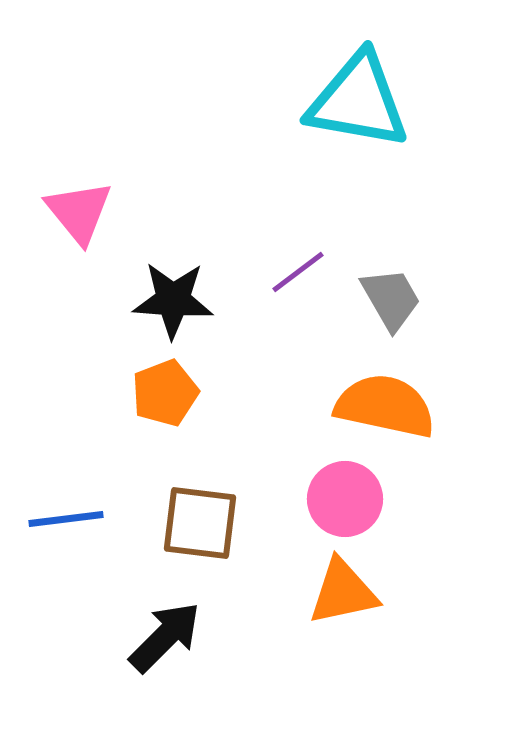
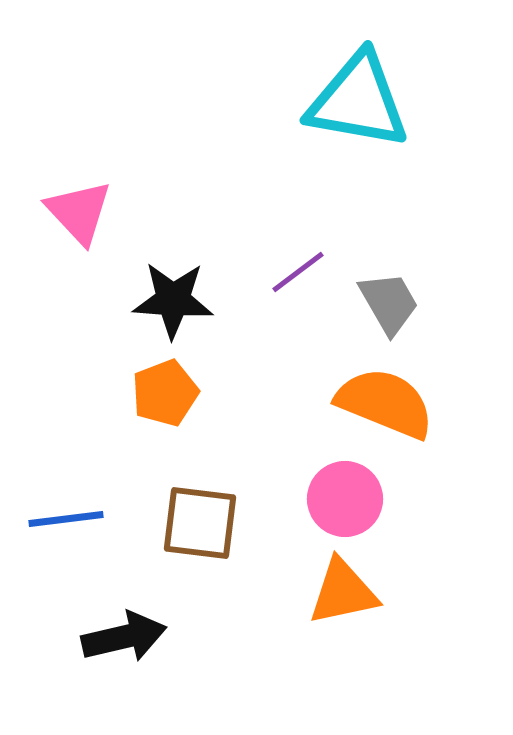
pink triangle: rotated 4 degrees counterclockwise
gray trapezoid: moved 2 px left, 4 px down
orange semicircle: moved 3 px up; rotated 10 degrees clockwise
black arrow: moved 41 px left; rotated 32 degrees clockwise
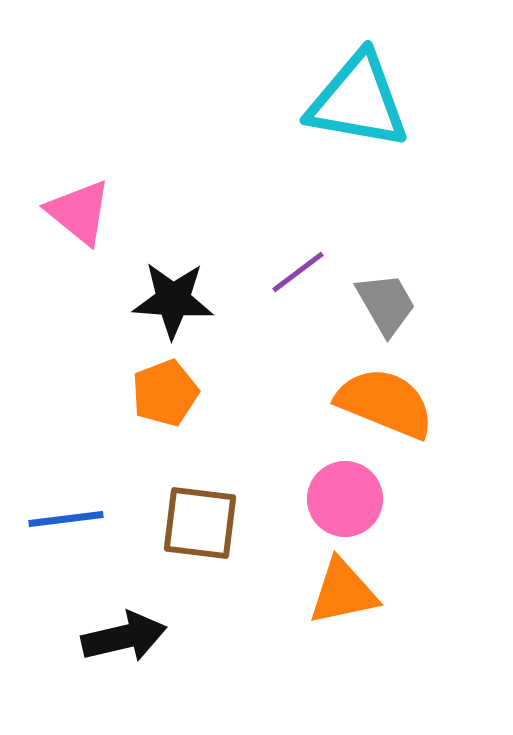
pink triangle: rotated 8 degrees counterclockwise
gray trapezoid: moved 3 px left, 1 px down
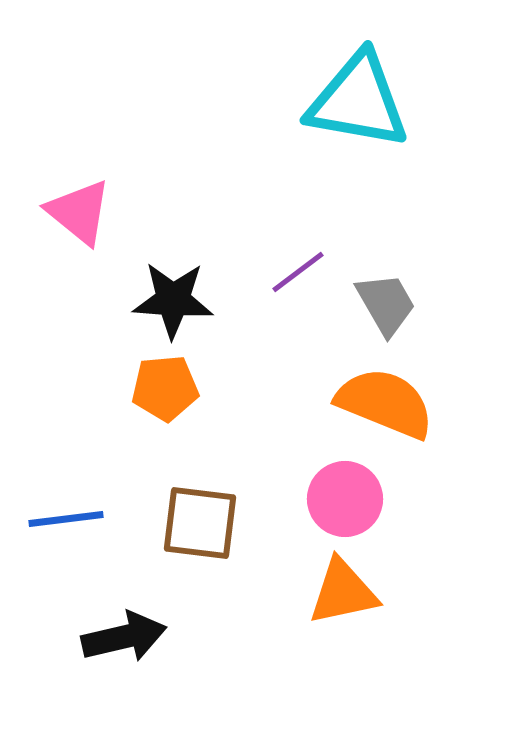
orange pentagon: moved 5 px up; rotated 16 degrees clockwise
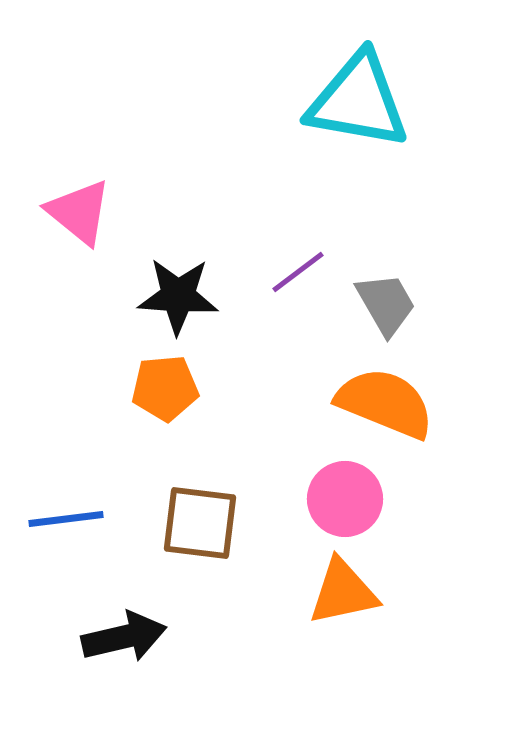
black star: moved 5 px right, 4 px up
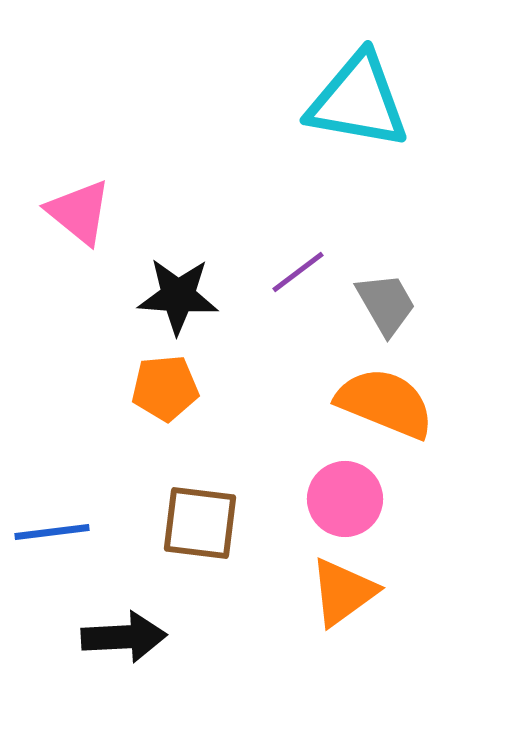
blue line: moved 14 px left, 13 px down
orange triangle: rotated 24 degrees counterclockwise
black arrow: rotated 10 degrees clockwise
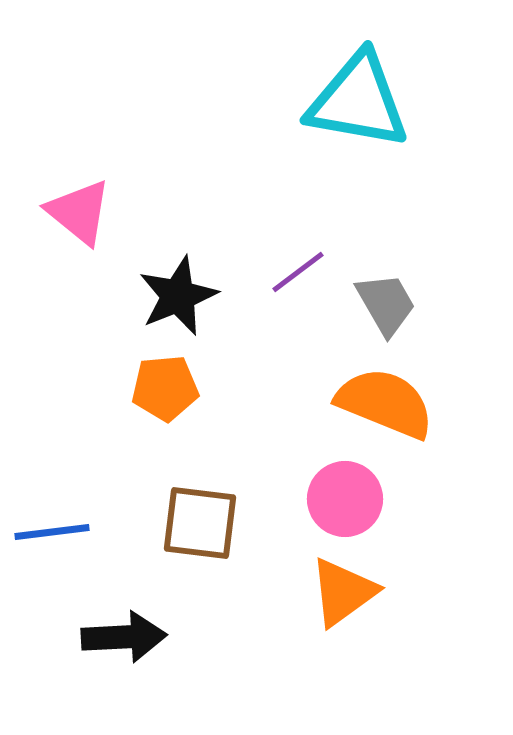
black star: rotated 26 degrees counterclockwise
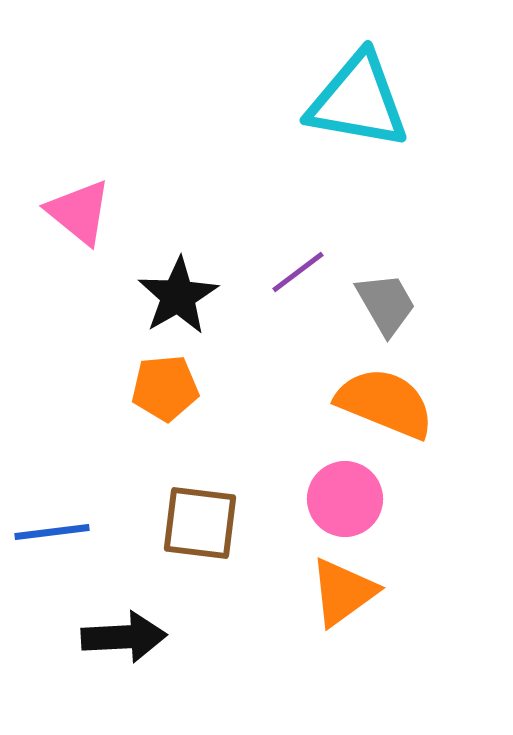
black star: rotated 8 degrees counterclockwise
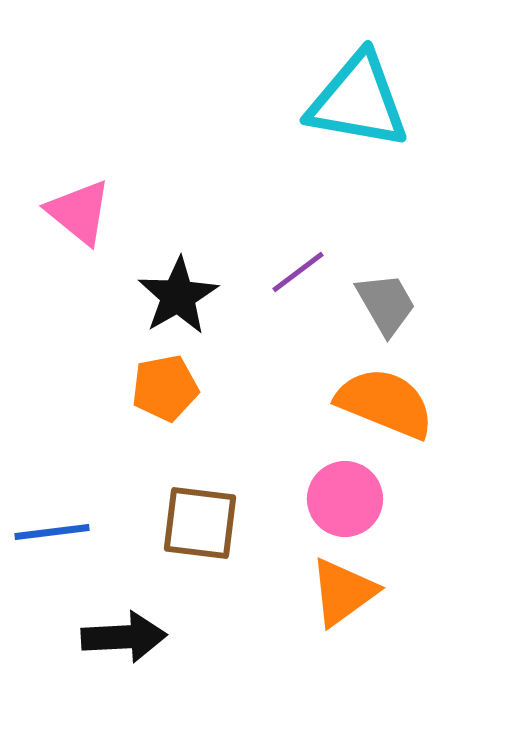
orange pentagon: rotated 6 degrees counterclockwise
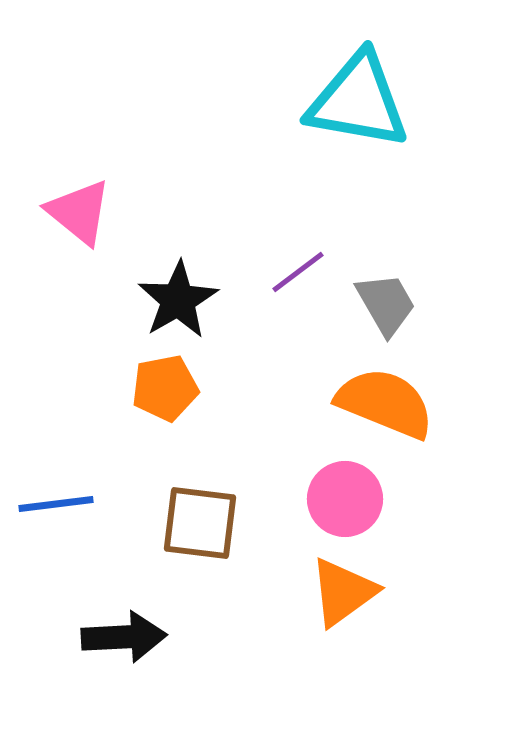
black star: moved 4 px down
blue line: moved 4 px right, 28 px up
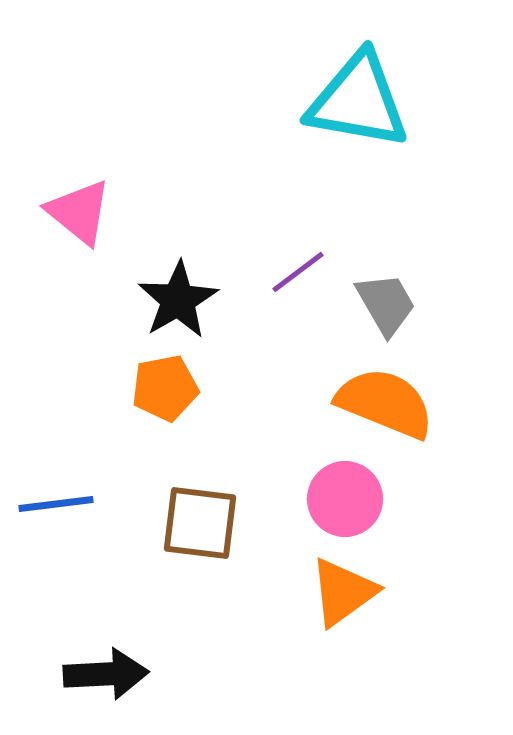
black arrow: moved 18 px left, 37 px down
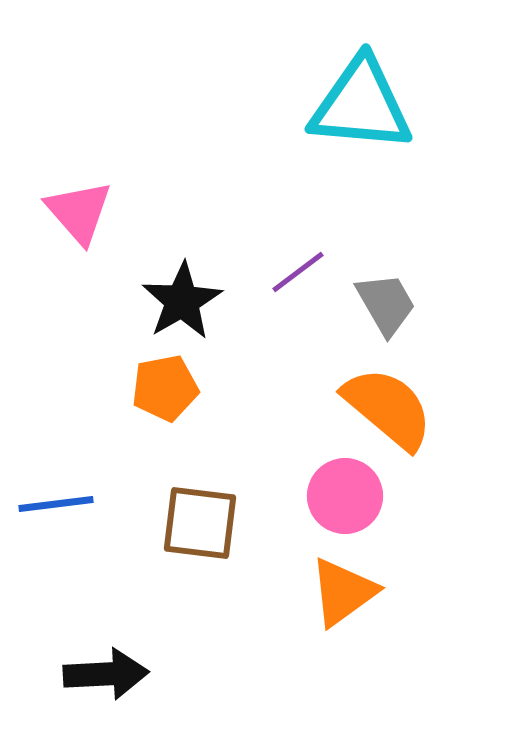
cyan triangle: moved 3 px right, 4 px down; rotated 5 degrees counterclockwise
pink triangle: rotated 10 degrees clockwise
black star: moved 4 px right, 1 px down
orange semicircle: moved 3 px right, 5 px down; rotated 18 degrees clockwise
pink circle: moved 3 px up
